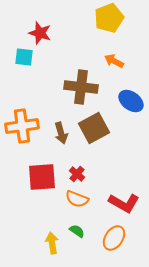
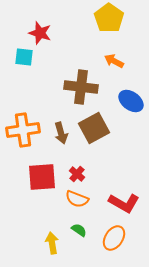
yellow pentagon: rotated 16 degrees counterclockwise
orange cross: moved 1 px right, 4 px down
green semicircle: moved 2 px right, 1 px up
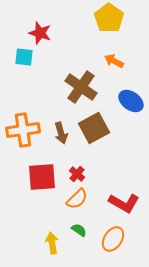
brown cross: rotated 28 degrees clockwise
orange semicircle: rotated 65 degrees counterclockwise
orange ellipse: moved 1 px left, 1 px down
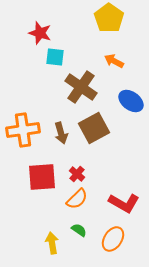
cyan square: moved 31 px right
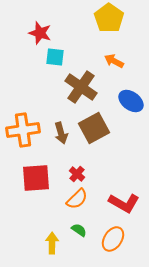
red square: moved 6 px left, 1 px down
yellow arrow: rotated 10 degrees clockwise
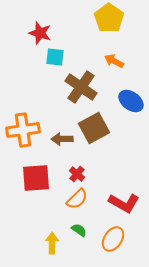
brown arrow: moved 1 px right, 6 px down; rotated 105 degrees clockwise
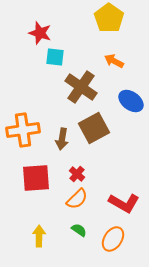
brown arrow: rotated 80 degrees counterclockwise
yellow arrow: moved 13 px left, 7 px up
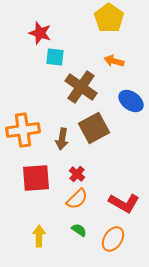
orange arrow: rotated 12 degrees counterclockwise
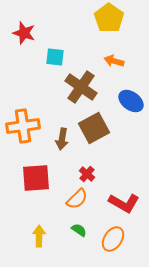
red star: moved 16 px left
orange cross: moved 4 px up
red cross: moved 10 px right
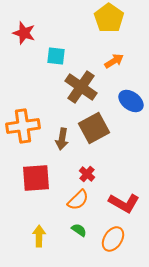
cyan square: moved 1 px right, 1 px up
orange arrow: rotated 132 degrees clockwise
orange semicircle: moved 1 px right, 1 px down
